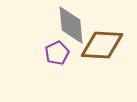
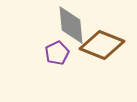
brown diamond: rotated 18 degrees clockwise
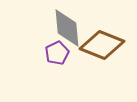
gray diamond: moved 4 px left, 3 px down
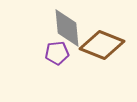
purple pentagon: rotated 20 degrees clockwise
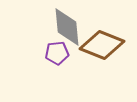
gray diamond: moved 1 px up
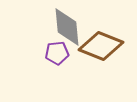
brown diamond: moved 1 px left, 1 px down
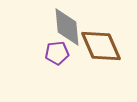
brown diamond: rotated 45 degrees clockwise
